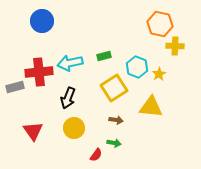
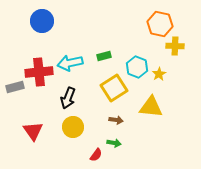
yellow circle: moved 1 px left, 1 px up
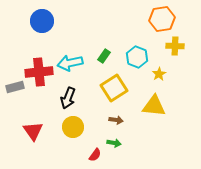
orange hexagon: moved 2 px right, 5 px up; rotated 20 degrees counterclockwise
green rectangle: rotated 40 degrees counterclockwise
cyan hexagon: moved 10 px up
yellow triangle: moved 3 px right, 1 px up
red semicircle: moved 1 px left
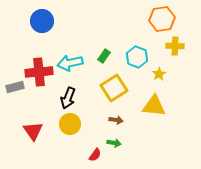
yellow circle: moved 3 px left, 3 px up
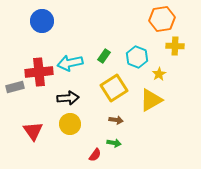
black arrow: rotated 115 degrees counterclockwise
yellow triangle: moved 3 px left, 6 px up; rotated 35 degrees counterclockwise
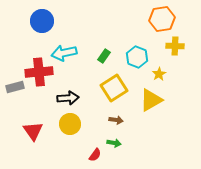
cyan arrow: moved 6 px left, 10 px up
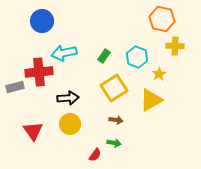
orange hexagon: rotated 20 degrees clockwise
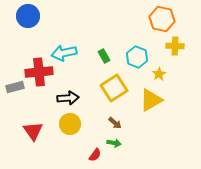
blue circle: moved 14 px left, 5 px up
green rectangle: rotated 64 degrees counterclockwise
brown arrow: moved 1 px left, 3 px down; rotated 32 degrees clockwise
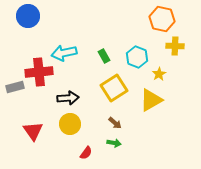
red semicircle: moved 9 px left, 2 px up
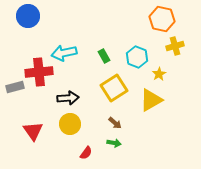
yellow cross: rotated 18 degrees counterclockwise
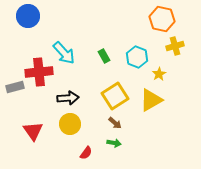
cyan arrow: rotated 120 degrees counterclockwise
yellow square: moved 1 px right, 8 px down
